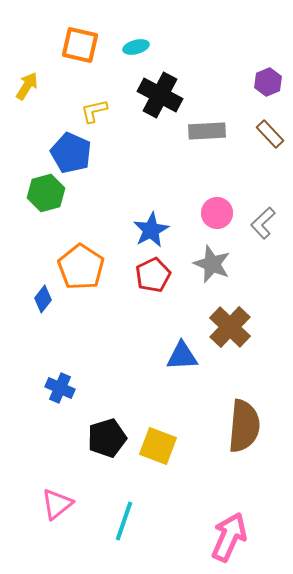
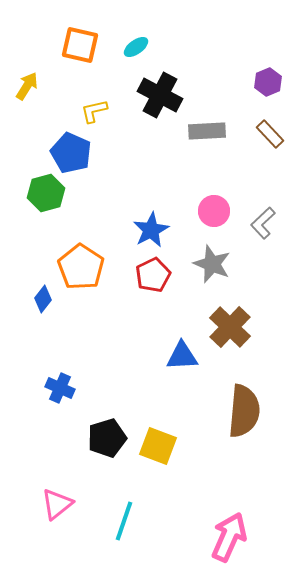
cyan ellipse: rotated 20 degrees counterclockwise
pink circle: moved 3 px left, 2 px up
brown semicircle: moved 15 px up
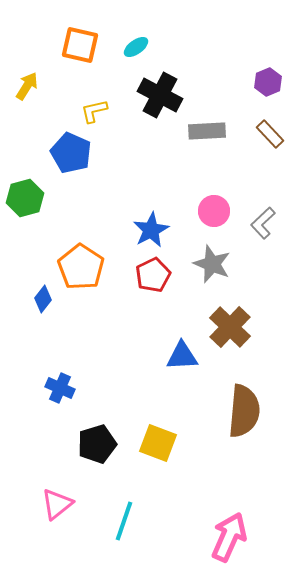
green hexagon: moved 21 px left, 5 px down
black pentagon: moved 10 px left, 6 px down
yellow square: moved 3 px up
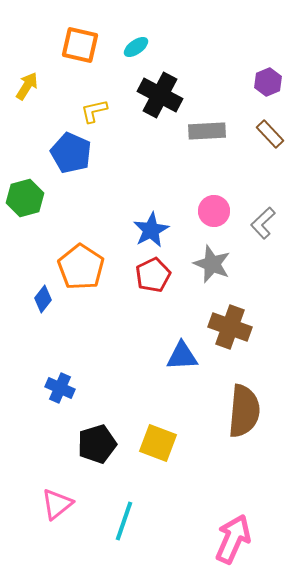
brown cross: rotated 24 degrees counterclockwise
pink arrow: moved 4 px right, 2 px down
